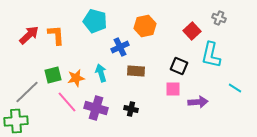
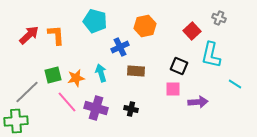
cyan line: moved 4 px up
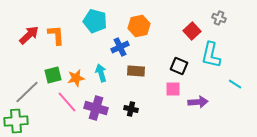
orange hexagon: moved 6 px left
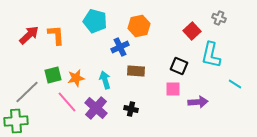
cyan arrow: moved 4 px right, 7 px down
purple cross: rotated 25 degrees clockwise
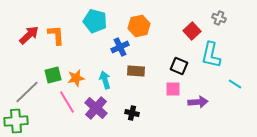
pink line: rotated 10 degrees clockwise
black cross: moved 1 px right, 4 px down
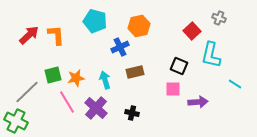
brown rectangle: moved 1 px left, 1 px down; rotated 18 degrees counterclockwise
green cross: rotated 30 degrees clockwise
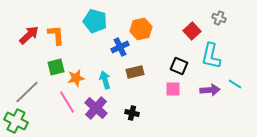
orange hexagon: moved 2 px right, 3 px down
cyan L-shape: moved 1 px down
green square: moved 3 px right, 8 px up
purple arrow: moved 12 px right, 12 px up
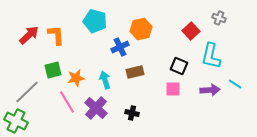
red square: moved 1 px left
green square: moved 3 px left, 3 px down
